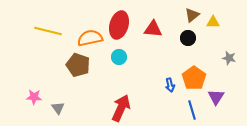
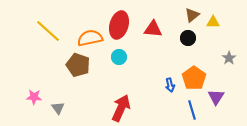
yellow line: rotated 28 degrees clockwise
gray star: rotated 24 degrees clockwise
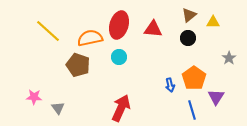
brown triangle: moved 3 px left
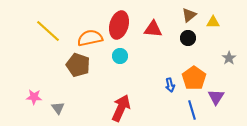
cyan circle: moved 1 px right, 1 px up
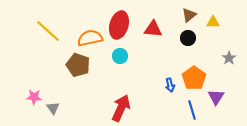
gray triangle: moved 5 px left
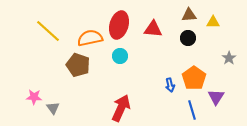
brown triangle: rotated 35 degrees clockwise
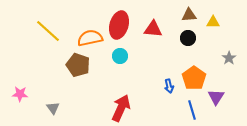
blue arrow: moved 1 px left, 1 px down
pink star: moved 14 px left, 3 px up
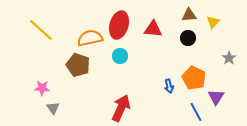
yellow triangle: rotated 48 degrees counterclockwise
yellow line: moved 7 px left, 1 px up
orange pentagon: rotated 10 degrees counterclockwise
pink star: moved 22 px right, 6 px up
blue line: moved 4 px right, 2 px down; rotated 12 degrees counterclockwise
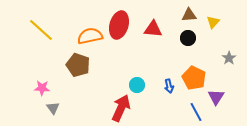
orange semicircle: moved 2 px up
cyan circle: moved 17 px right, 29 px down
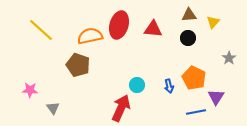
pink star: moved 12 px left, 2 px down
blue line: rotated 72 degrees counterclockwise
